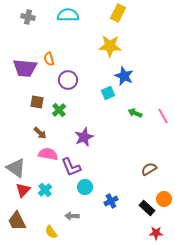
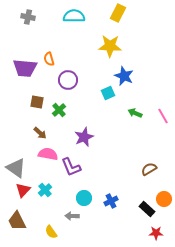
cyan semicircle: moved 6 px right, 1 px down
cyan circle: moved 1 px left, 11 px down
black rectangle: moved 1 px down
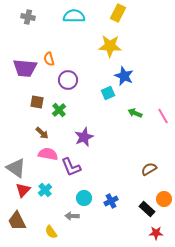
brown arrow: moved 2 px right
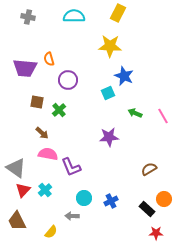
purple star: moved 25 px right; rotated 18 degrees clockwise
yellow semicircle: rotated 104 degrees counterclockwise
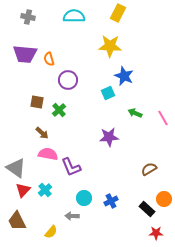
purple trapezoid: moved 14 px up
pink line: moved 2 px down
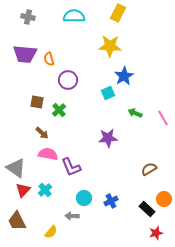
blue star: rotated 18 degrees clockwise
purple star: moved 1 px left, 1 px down
red star: rotated 16 degrees counterclockwise
